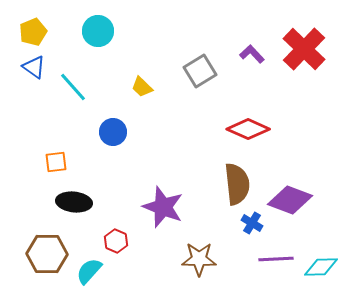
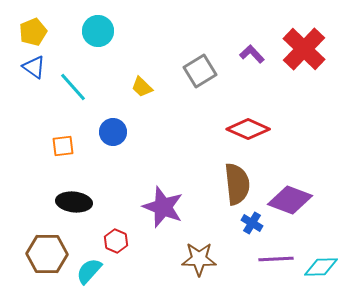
orange square: moved 7 px right, 16 px up
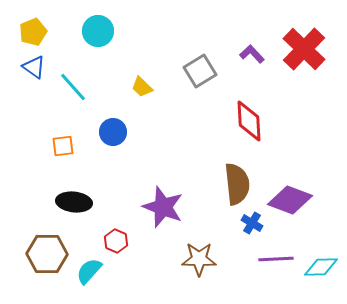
red diamond: moved 1 px right, 8 px up; rotated 63 degrees clockwise
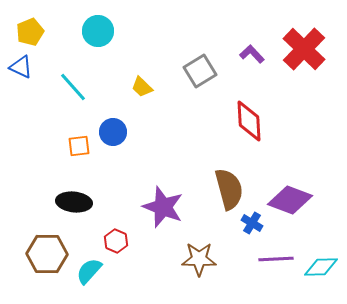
yellow pentagon: moved 3 px left
blue triangle: moved 13 px left; rotated 10 degrees counterclockwise
orange square: moved 16 px right
brown semicircle: moved 8 px left, 5 px down; rotated 9 degrees counterclockwise
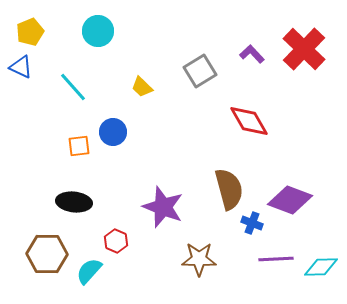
red diamond: rotated 27 degrees counterclockwise
blue cross: rotated 10 degrees counterclockwise
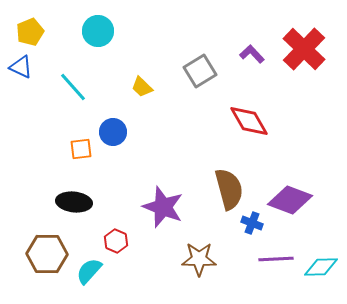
orange square: moved 2 px right, 3 px down
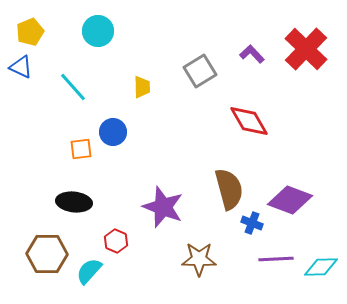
red cross: moved 2 px right
yellow trapezoid: rotated 135 degrees counterclockwise
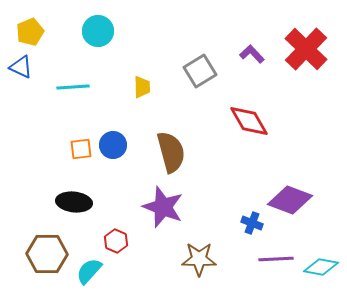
cyan line: rotated 52 degrees counterclockwise
blue circle: moved 13 px down
brown semicircle: moved 58 px left, 37 px up
cyan diamond: rotated 12 degrees clockwise
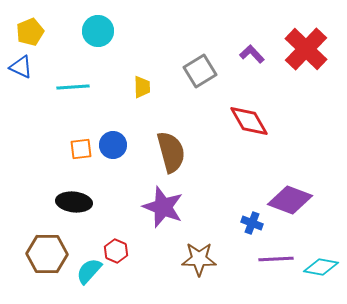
red hexagon: moved 10 px down
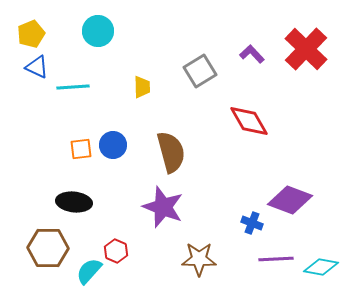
yellow pentagon: moved 1 px right, 2 px down
blue triangle: moved 16 px right
brown hexagon: moved 1 px right, 6 px up
